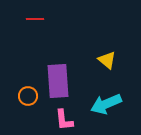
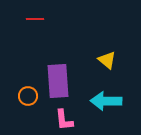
cyan arrow: moved 3 px up; rotated 24 degrees clockwise
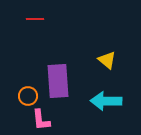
pink L-shape: moved 23 px left
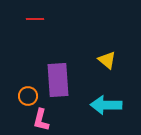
purple rectangle: moved 1 px up
cyan arrow: moved 4 px down
pink L-shape: rotated 20 degrees clockwise
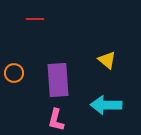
orange circle: moved 14 px left, 23 px up
pink L-shape: moved 15 px right
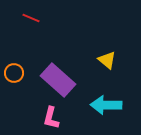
red line: moved 4 px left, 1 px up; rotated 24 degrees clockwise
purple rectangle: rotated 44 degrees counterclockwise
pink L-shape: moved 5 px left, 2 px up
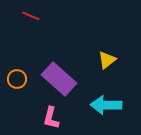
red line: moved 2 px up
yellow triangle: rotated 42 degrees clockwise
orange circle: moved 3 px right, 6 px down
purple rectangle: moved 1 px right, 1 px up
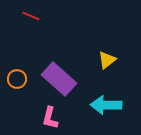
pink L-shape: moved 1 px left
